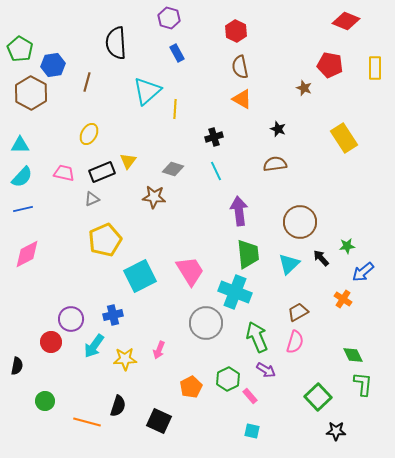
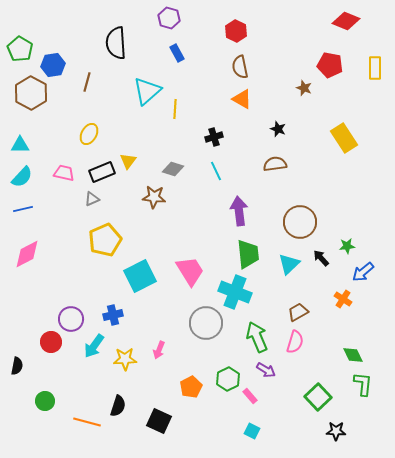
cyan square at (252, 431): rotated 14 degrees clockwise
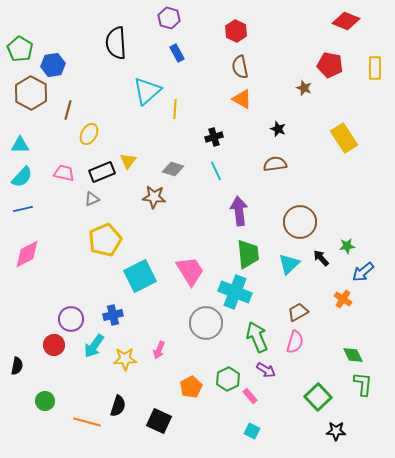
brown line at (87, 82): moved 19 px left, 28 px down
red circle at (51, 342): moved 3 px right, 3 px down
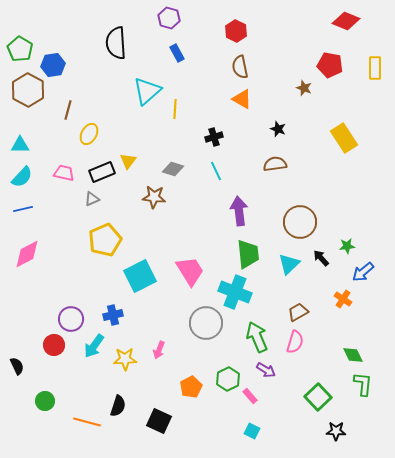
brown hexagon at (31, 93): moved 3 px left, 3 px up
black semicircle at (17, 366): rotated 36 degrees counterclockwise
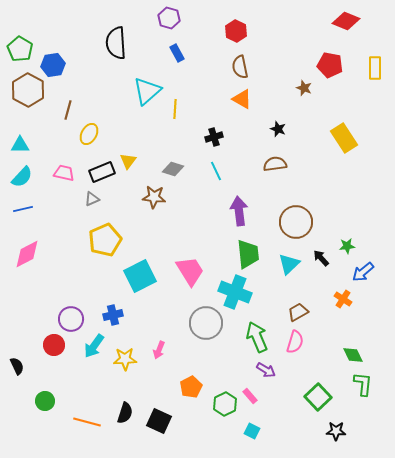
brown circle at (300, 222): moved 4 px left
green hexagon at (228, 379): moved 3 px left, 25 px down
black semicircle at (118, 406): moved 7 px right, 7 px down
